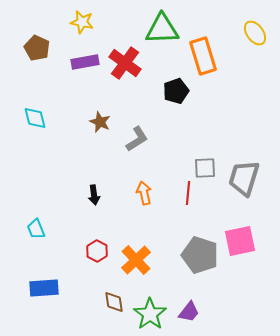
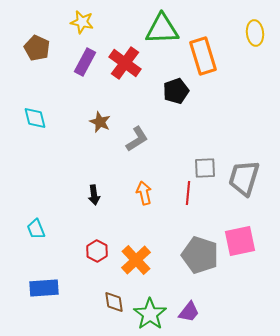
yellow ellipse: rotated 30 degrees clockwise
purple rectangle: rotated 52 degrees counterclockwise
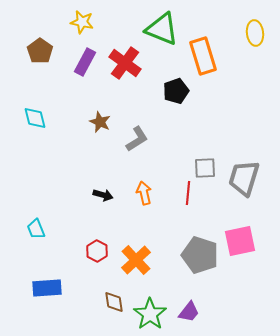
green triangle: rotated 24 degrees clockwise
brown pentagon: moved 3 px right, 3 px down; rotated 10 degrees clockwise
black arrow: moved 9 px right; rotated 66 degrees counterclockwise
blue rectangle: moved 3 px right
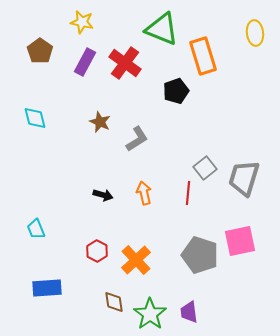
gray square: rotated 35 degrees counterclockwise
purple trapezoid: rotated 135 degrees clockwise
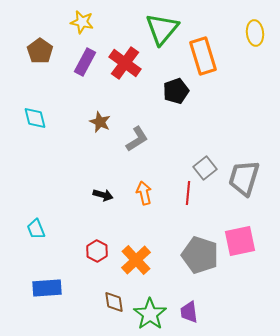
green triangle: rotated 48 degrees clockwise
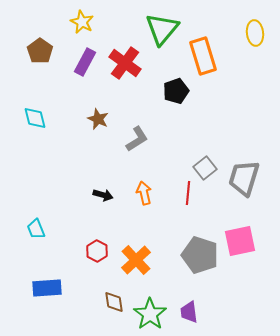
yellow star: rotated 15 degrees clockwise
brown star: moved 2 px left, 3 px up
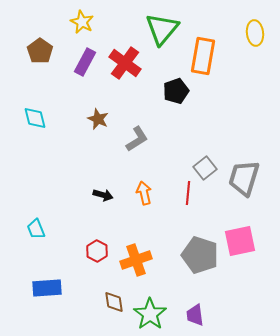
orange rectangle: rotated 27 degrees clockwise
orange cross: rotated 24 degrees clockwise
purple trapezoid: moved 6 px right, 3 px down
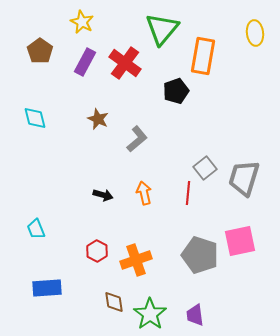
gray L-shape: rotated 8 degrees counterclockwise
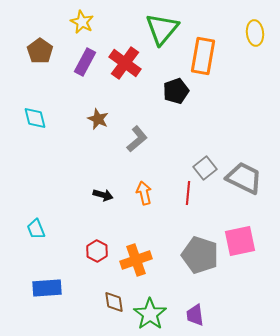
gray trapezoid: rotated 99 degrees clockwise
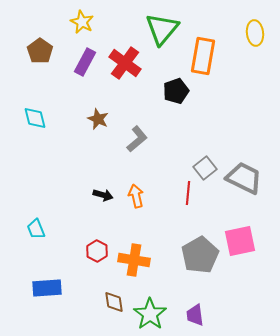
orange arrow: moved 8 px left, 3 px down
gray pentagon: rotated 24 degrees clockwise
orange cross: moved 2 px left; rotated 28 degrees clockwise
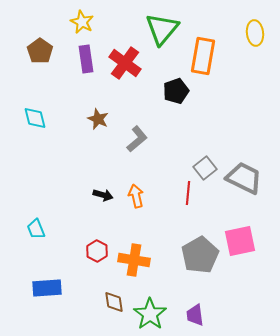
purple rectangle: moved 1 px right, 3 px up; rotated 36 degrees counterclockwise
